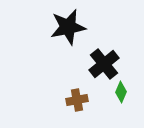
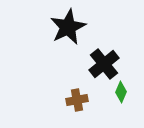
black star: rotated 15 degrees counterclockwise
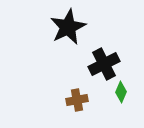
black cross: rotated 12 degrees clockwise
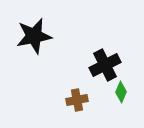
black star: moved 34 px left, 9 px down; rotated 15 degrees clockwise
black cross: moved 1 px right, 1 px down
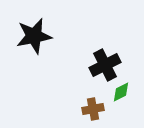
green diamond: rotated 40 degrees clockwise
brown cross: moved 16 px right, 9 px down
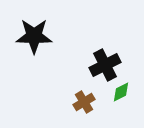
black star: rotated 12 degrees clockwise
brown cross: moved 9 px left, 7 px up; rotated 20 degrees counterclockwise
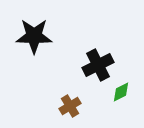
black cross: moved 7 px left
brown cross: moved 14 px left, 4 px down
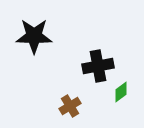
black cross: moved 1 px down; rotated 16 degrees clockwise
green diamond: rotated 10 degrees counterclockwise
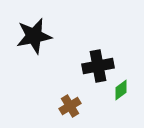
black star: rotated 12 degrees counterclockwise
green diamond: moved 2 px up
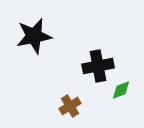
green diamond: rotated 15 degrees clockwise
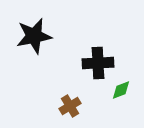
black cross: moved 3 px up; rotated 8 degrees clockwise
